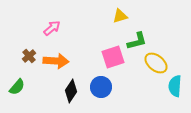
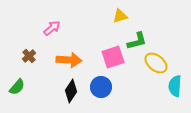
orange arrow: moved 13 px right, 1 px up
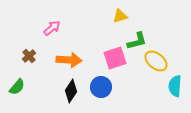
pink square: moved 2 px right, 1 px down
yellow ellipse: moved 2 px up
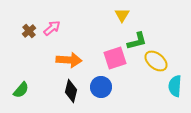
yellow triangle: moved 2 px right, 1 px up; rotated 42 degrees counterclockwise
brown cross: moved 25 px up
green semicircle: moved 4 px right, 3 px down
black diamond: rotated 20 degrees counterclockwise
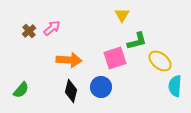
yellow ellipse: moved 4 px right
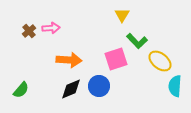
pink arrow: moved 1 px left; rotated 36 degrees clockwise
green L-shape: rotated 60 degrees clockwise
pink square: moved 1 px right, 1 px down
blue circle: moved 2 px left, 1 px up
black diamond: moved 2 px up; rotated 55 degrees clockwise
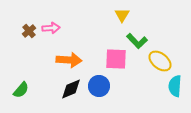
pink square: rotated 20 degrees clockwise
